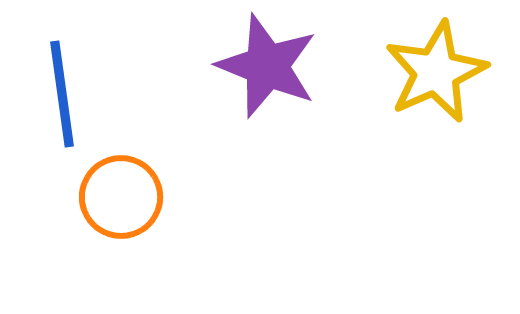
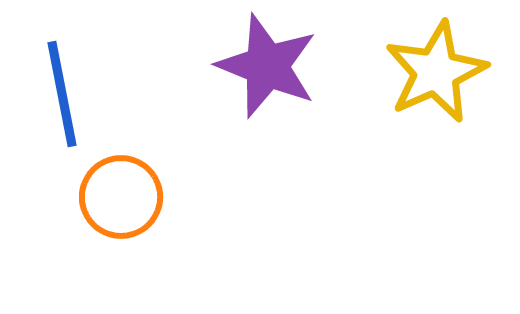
blue line: rotated 3 degrees counterclockwise
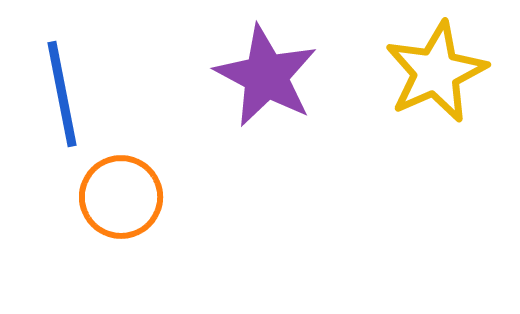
purple star: moved 1 px left, 10 px down; rotated 6 degrees clockwise
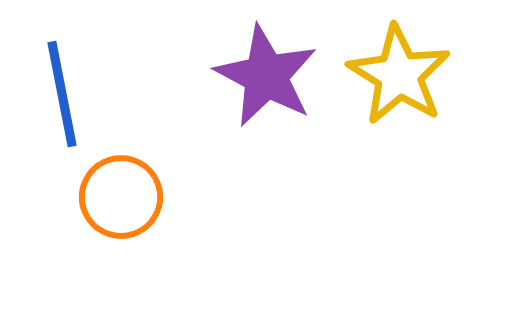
yellow star: moved 37 px left, 3 px down; rotated 16 degrees counterclockwise
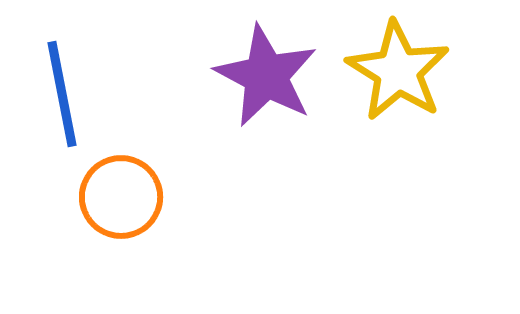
yellow star: moved 1 px left, 4 px up
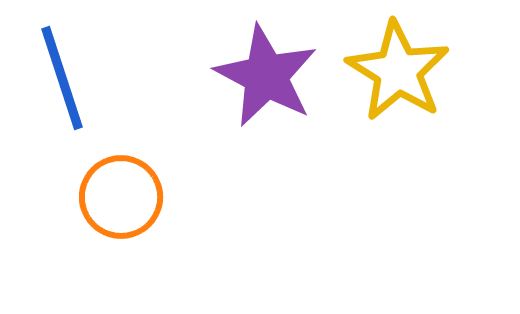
blue line: moved 16 px up; rotated 7 degrees counterclockwise
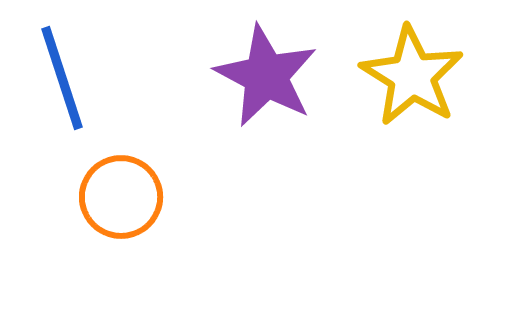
yellow star: moved 14 px right, 5 px down
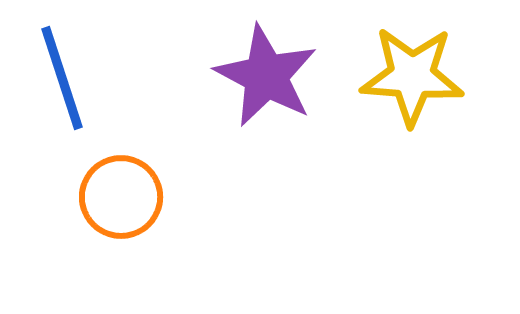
yellow star: rotated 28 degrees counterclockwise
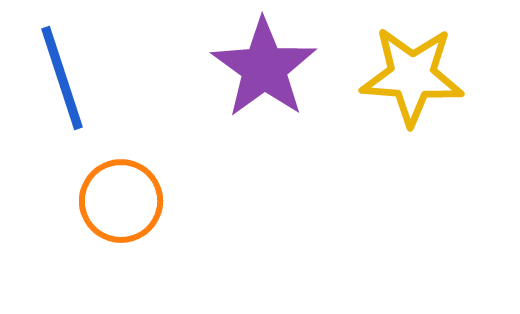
purple star: moved 2 px left, 8 px up; rotated 8 degrees clockwise
orange circle: moved 4 px down
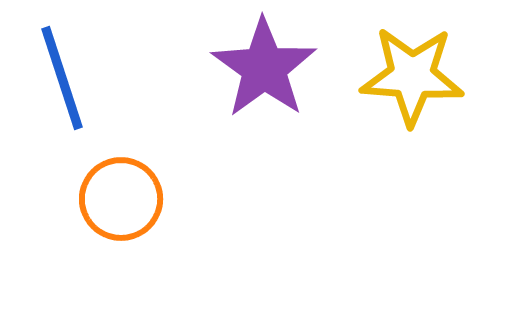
orange circle: moved 2 px up
